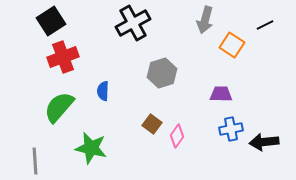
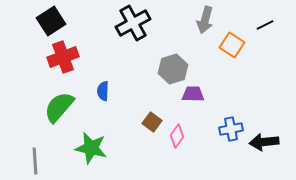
gray hexagon: moved 11 px right, 4 px up
purple trapezoid: moved 28 px left
brown square: moved 2 px up
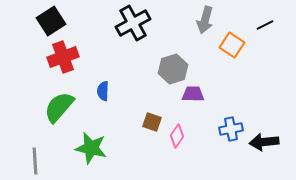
brown square: rotated 18 degrees counterclockwise
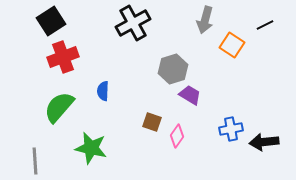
purple trapezoid: moved 3 px left, 1 px down; rotated 30 degrees clockwise
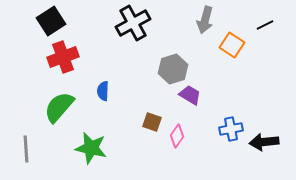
gray line: moved 9 px left, 12 px up
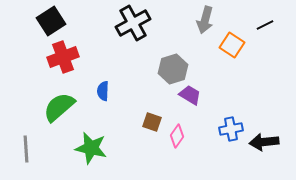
green semicircle: rotated 8 degrees clockwise
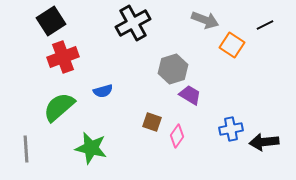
gray arrow: rotated 84 degrees counterclockwise
blue semicircle: rotated 108 degrees counterclockwise
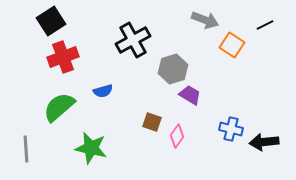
black cross: moved 17 px down
blue cross: rotated 25 degrees clockwise
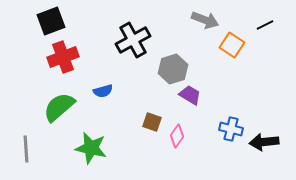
black square: rotated 12 degrees clockwise
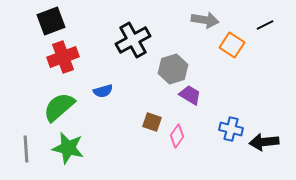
gray arrow: rotated 12 degrees counterclockwise
green star: moved 23 px left
